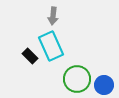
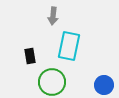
cyan rectangle: moved 18 px right; rotated 36 degrees clockwise
black rectangle: rotated 35 degrees clockwise
green circle: moved 25 px left, 3 px down
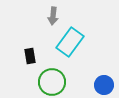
cyan rectangle: moved 1 px right, 4 px up; rotated 24 degrees clockwise
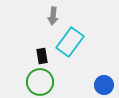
black rectangle: moved 12 px right
green circle: moved 12 px left
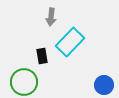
gray arrow: moved 2 px left, 1 px down
cyan rectangle: rotated 8 degrees clockwise
green circle: moved 16 px left
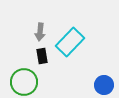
gray arrow: moved 11 px left, 15 px down
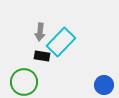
cyan rectangle: moved 9 px left
black rectangle: rotated 70 degrees counterclockwise
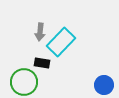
black rectangle: moved 7 px down
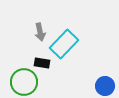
gray arrow: rotated 18 degrees counterclockwise
cyan rectangle: moved 3 px right, 2 px down
blue circle: moved 1 px right, 1 px down
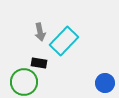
cyan rectangle: moved 3 px up
black rectangle: moved 3 px left
blue circle: moved 3 px up
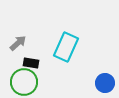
gray arrow: moved 22 px left, 11 px down; rotated 120 degrees counterclockwise
cyan rectangle: moved 2 px right, 6 px down; rotated 20 degrees counterclockwise
black rectangle: moved 8 px left
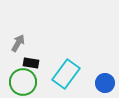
gray arrow: rotated 18 degrees counterclockwise
cyan rectangle: moved 27 px down; rotated 12 degrees clockwise
green circle: moved 1 px left
